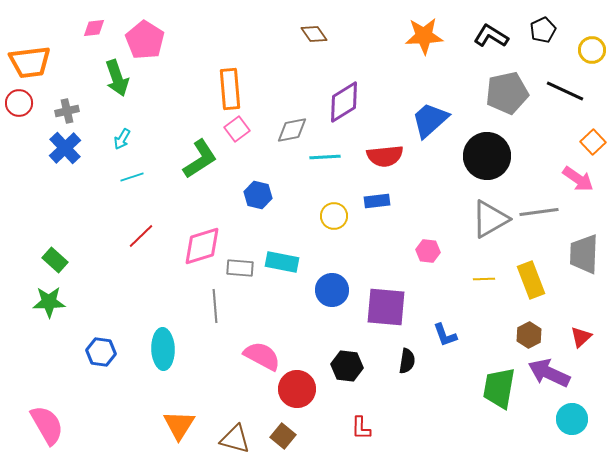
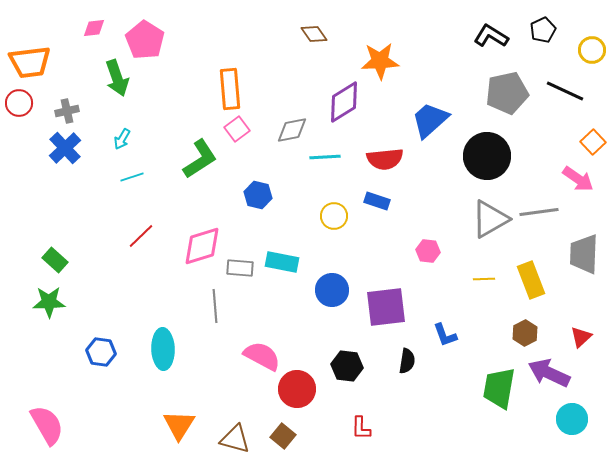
orange star at (424, 36): moved 44 px left, 25 px down
red semicircle at (385, 156): moved 3 px down
blue rectangle at (377, 201): rotated 25 degrees clockwise
purple square at (386, 307): rotated 12 degrees counterclockwise
brown hexagon at (529, 335): moved 4 px left, 2 px up
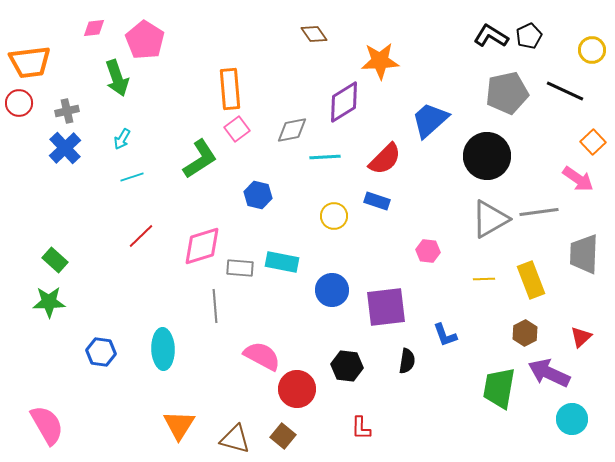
black pentagon at (543, 30): moved 14 px left, 6 px down
red semicircle at (385, 159): rotated 39 degrees counterclockwise
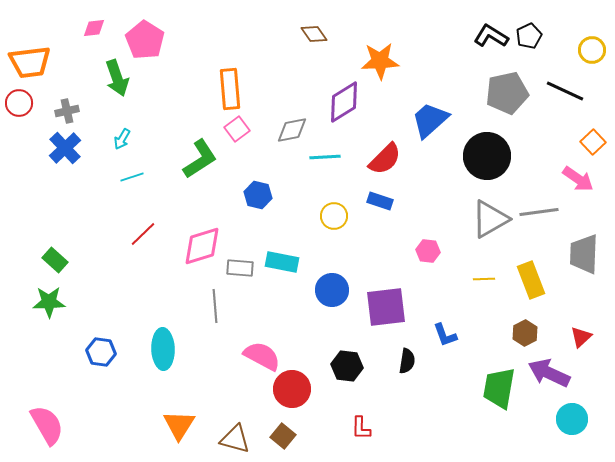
blue rectangle at (377, 201): moved 3 px right
red line at (141, 236): moved 2 px right, 2 px up
red circle at (297, 389): moved 5 px left
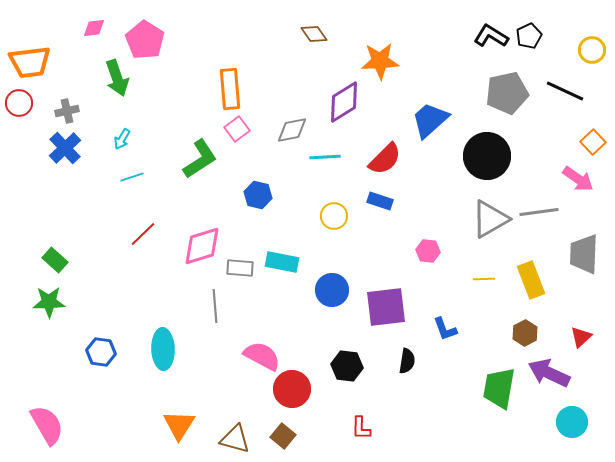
blue L-shape at (445, 335): moved 6 px up
cyan circle at (572, 419): moved 3 px down
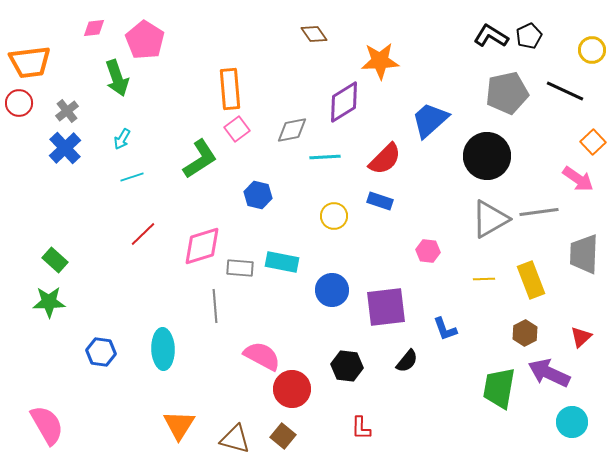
gray cross at (67, 111): rotated 25 degrees counterclockwise
black semicircle at (407, 361): rotated 30 degrees clockwise
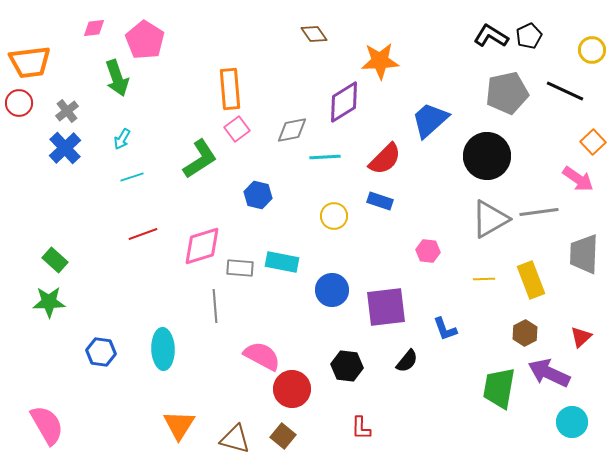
red line at (143, 234): rotated 24 degrees clockwise
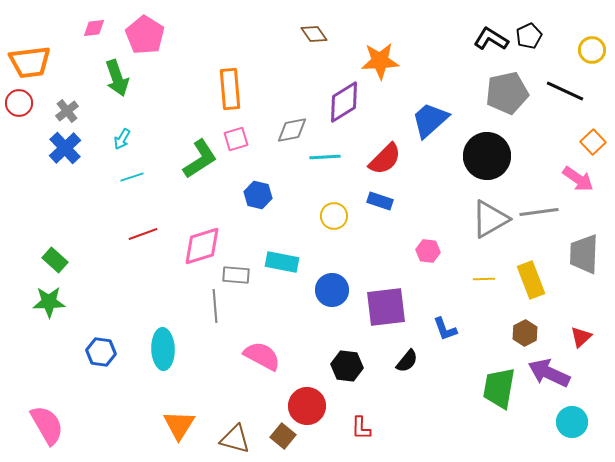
black L-shape at (491, 36): moved 3 px down
pink pentagon at (145, 40): moved 5 px up
pink square at (237, 129): moved 1 px left, 10 px down; rotated 20 degrees clockwise
gray rectangle at (240, 268): moved 4 px left, 7 px down
red circle at (292, 389): moved 15 px right, 17 px down
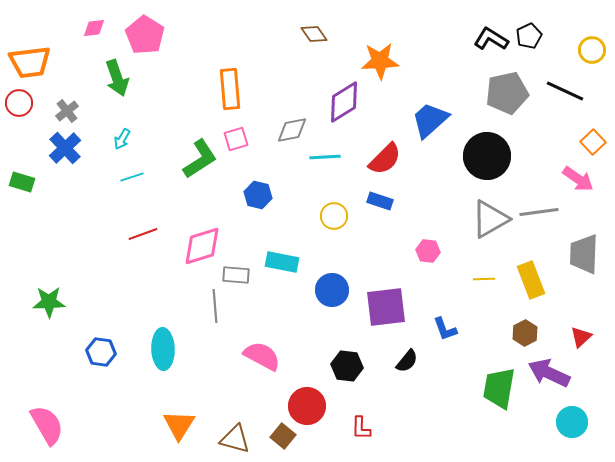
green rectangle at (55, 260): moved 33 px left, 78 px up; rotated 25 degrees counterclockwise
